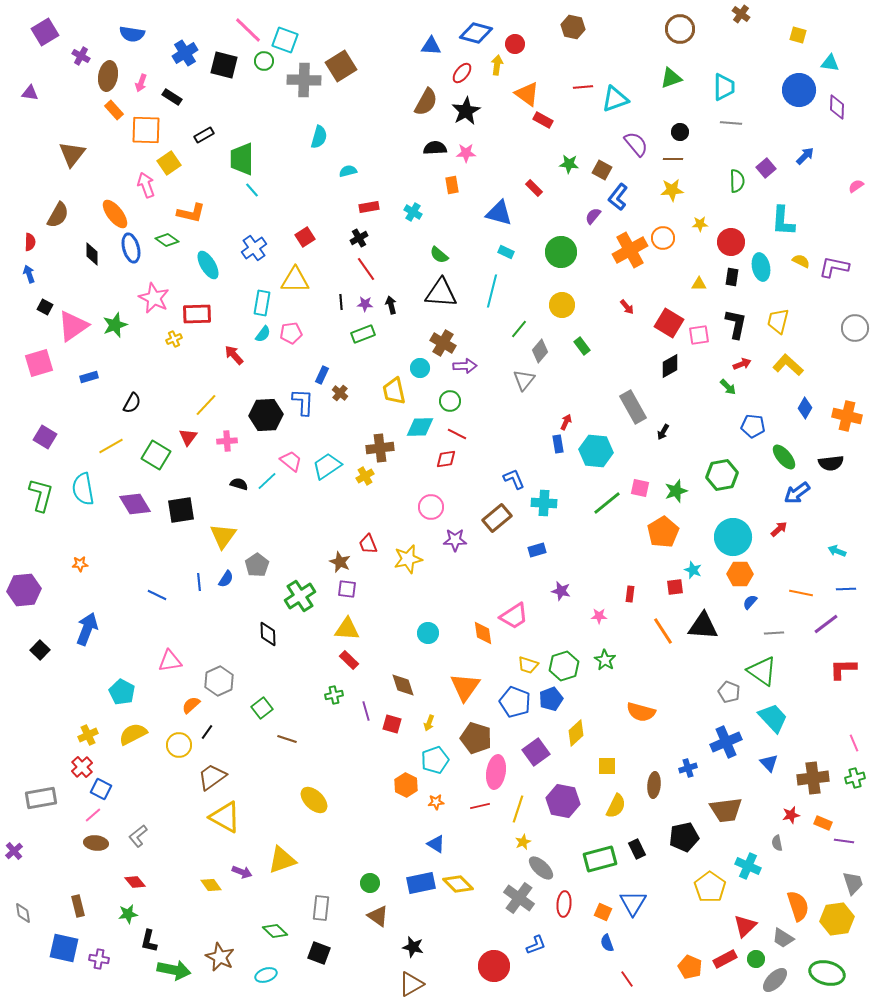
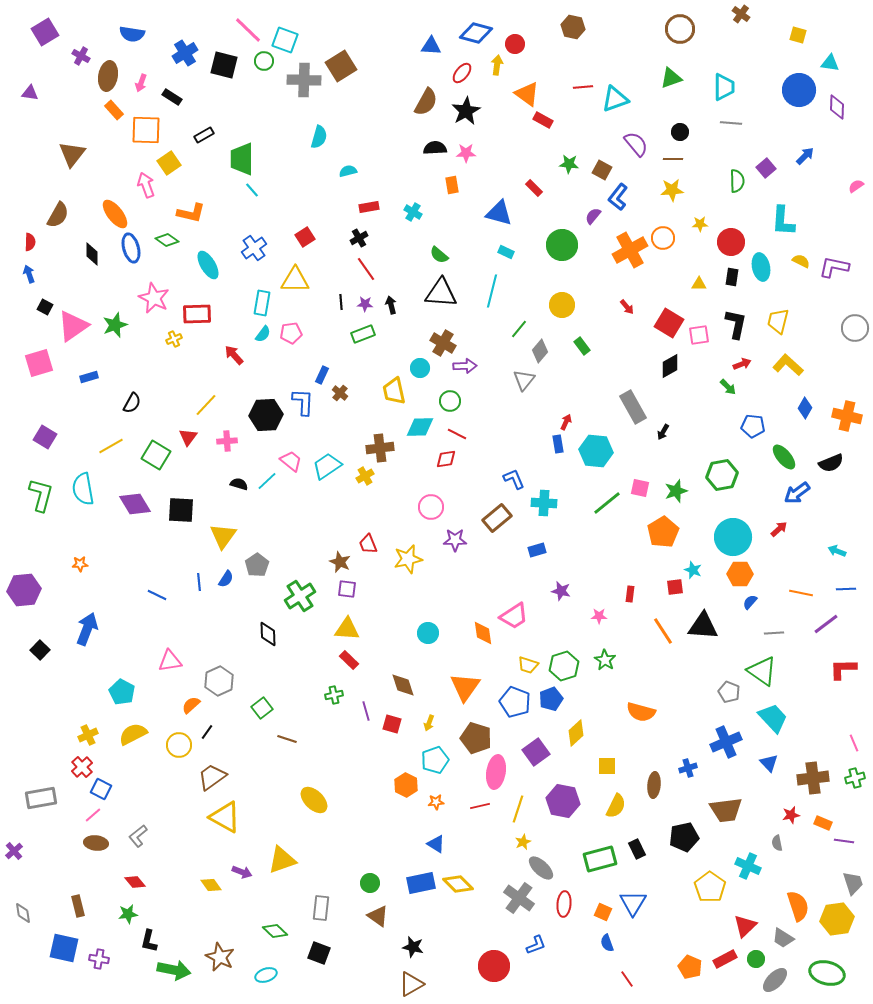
green circle at (561, 252): moved 1 px right, 7 px up
black semicircle at (831, 463): rotated 15 degrees counterclockwise
black square at (181, 510): rotated 12 degrees clockwise
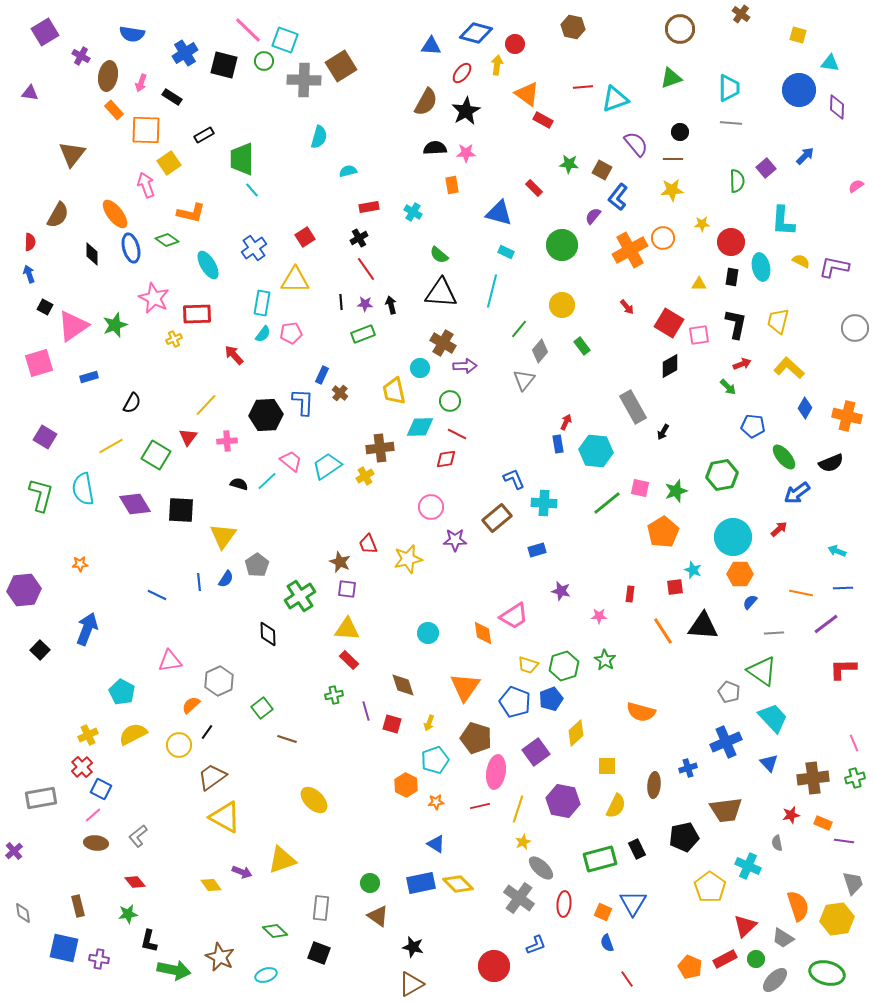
cyan trapezoid at (724, 87): moved 5 px right, 1 px down
yellow star at (700, 224): moved 2 px right
yellow L-shape at (788, 365): moved 1 px right, 3 px down
blue line at (846, 589): moved 3 px left, 1 px up
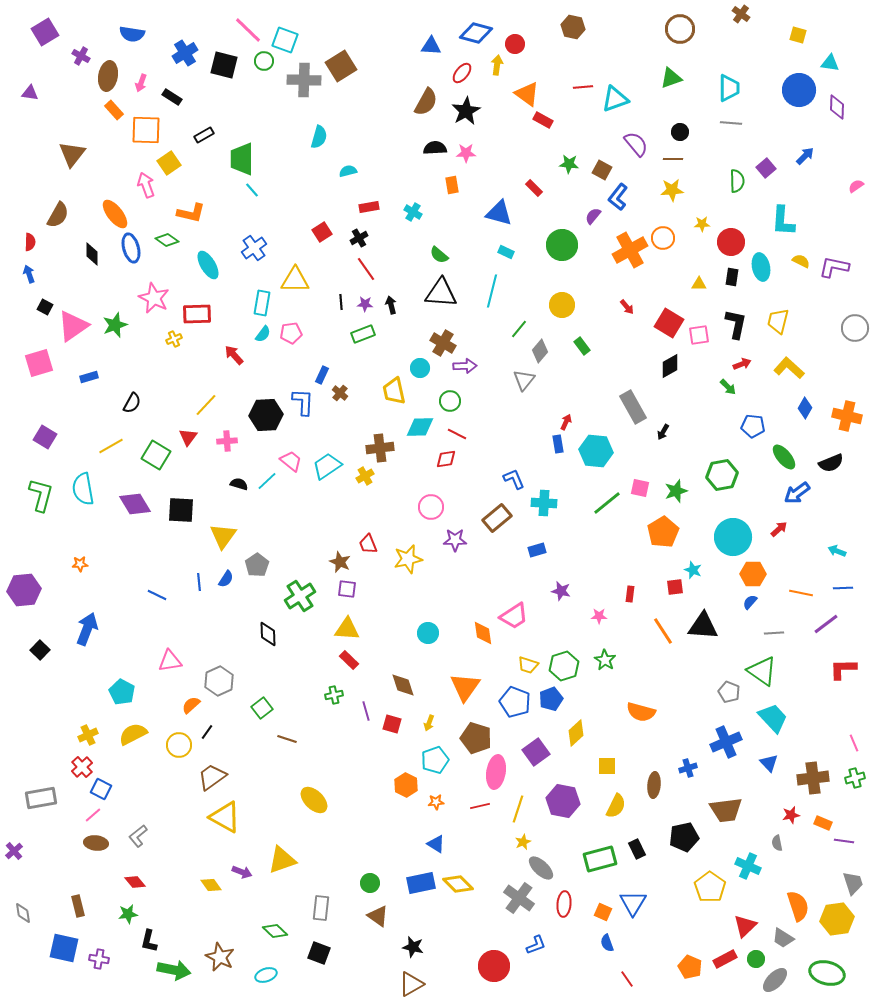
red square at (305, 237): moved 17 px right, 5 px up
orange hexagon at (740, 574): moved 13 px right
